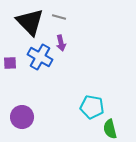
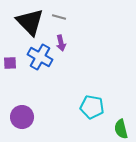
green semicircle: moved 11 px right
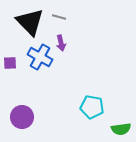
green semicircle: rotated 84 degrees counterclockwise
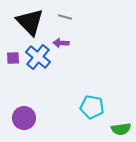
gray line: moved 6 px right
purple arrow: rotated 105 degrees clockwise
blue cross: moved 2 px left; rotated 10 degrees clockwise
purple square: moved 3 px right, 5 px up
purple circle: moved 2 px right, 1 px down
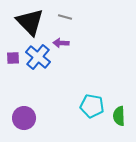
cyan pentagon: moved 1 px up
green semicircle: moved 2 px left, 13 px up; rotated 96 degrees clockwise
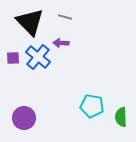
green semicircle: moved 2 px right, 1 px down
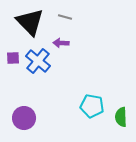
blue cross: moved 4 px down
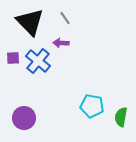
gray line: moved 1 px down; rotated 40 degrees clockwise
green semicircle: rotated 12 degrees clockwise
